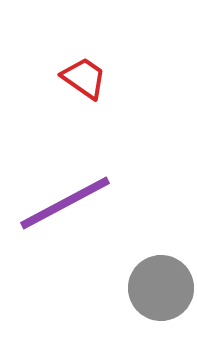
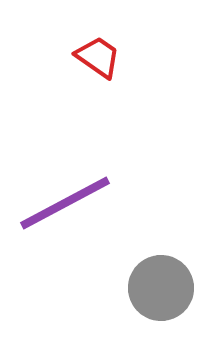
red trapezoid: moved 14 px right, 21 px up
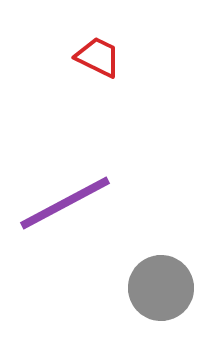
red trapezoid: rotated 9 degrees counterclockwise
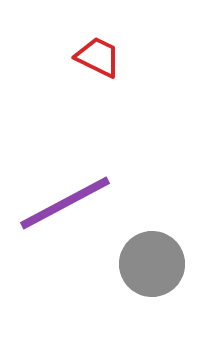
gray circle: moved 9 px left, 24 px up
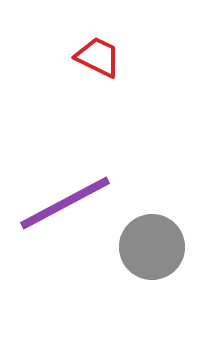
gray circle: moved 17 px up
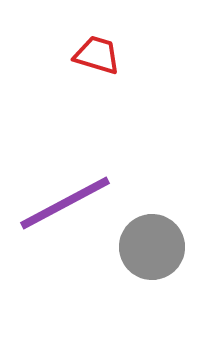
red trapezoid: moved 1 px left, 2 px up; rotated 9 degrees counterclockwise
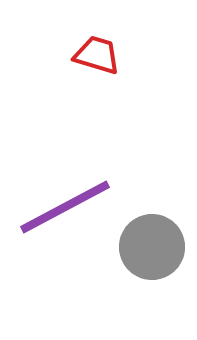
purple line: moved 4 px down
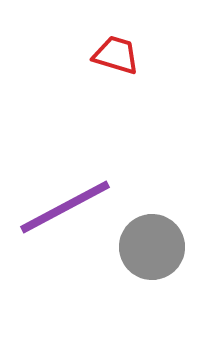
red trapezoid: moved 19 px right
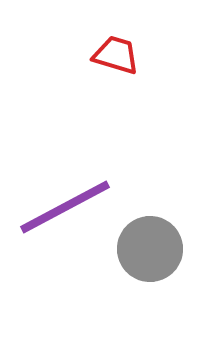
gray circle: moved 2 px left, 2 px down
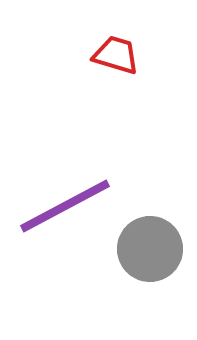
purple line: moved 1 px up
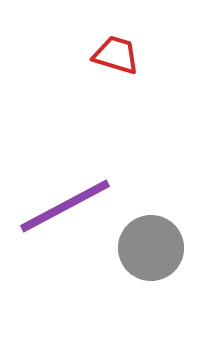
gray circle: moved 1 px right, 1 px up
